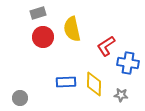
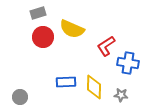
yellow semicircle: rotated 55 degrees counterclockwise
yellow diamond: moved 3 px down
gray circle: moved 1 px up
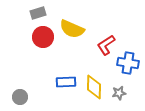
red L-shape: moved 1 px up
gray star: moved 2 px left, 2 px up; rotated 16 degrees counterclockwise
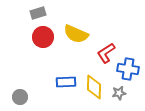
yellow semicircle: moved 4 px right, 5 px down
red L-shape: moved 8 px down
blue cross: moved 6 px down
